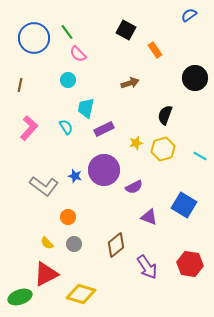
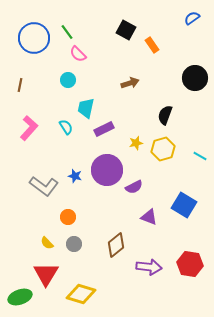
blue semicircle: moved 3 px right, 3 px down
orange rectangle: moved 3 px left, 5 px up
purple circle: moved 3 px right
purple arrow: moved 2 px right; rotated 50 degrees counterclockwise
red triangle: rotated 32 degrees counterclockwise
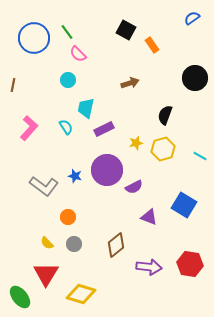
brown line: moved 7 px left
green ellipse: rotated 70 degrees clockwise
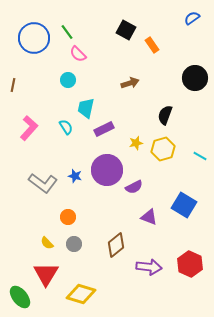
gray L-shape: moved 1 px left, 3 px up
red hexagon: rotated 15 degrees clockwise
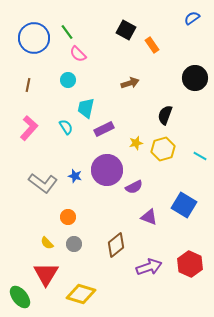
brown line: moved 15 px right
purple arrow: rotated 25 degrees counterclockwise
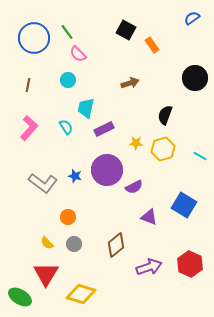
yellow star: rotated 16 degrees clockwise
green ellipse: rotated 20 degrees counterclockwise
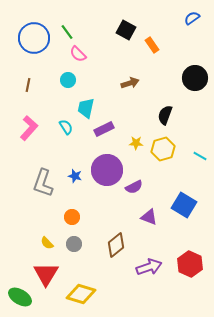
gray L-shape: rotated 72 degrees clockwise
orange circle: moved 4 px right
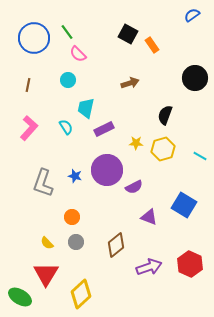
blue semicircle: moved 3 px up
black square: moved 2 px right, 4 px down
gray circle: moved 2 px right, 2 px up
yellow diamond: rotated 60 degrees counterclockwise
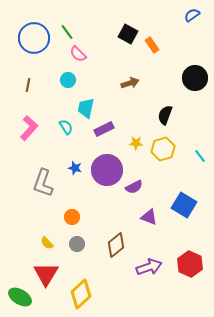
cyan line: rotated 24 degrees clockwise
blue star: moved 8 px up
gray circle: moved 1 px right, 2 px down
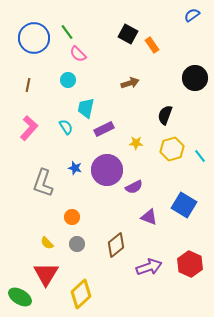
yellow hexagon: moved 9 px right
